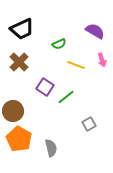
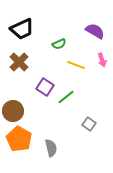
gray square: rotated 24 degrees counterclockwise
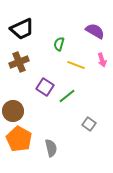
green semicircle: rotated 128 degrees clockwise
brown cross: rotated 24 degrees clockwise
green line: moved 1 px right, 1 px up
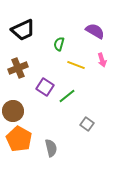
black trapezoid: moved 1 px right, 1 px down
brown cross: moved 1 px left, 6 px down
gray square: moved 2 px left
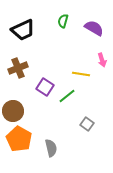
purple semicircle: moved 1 px left, 3 px up
green semicircle: moved 4 px right, 23 px up
yellow line: moved 5 px right, 9 px down; rotated 12 degrees counterclockwise
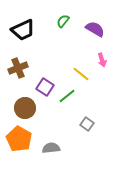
green semicircle: rotated 24 degrees clockwise
purple semicircle: moved 1 px right, 1 px down
yellow line: rotated 30 degrees clockwise
brown circle: moved 12 px right, 3 px up
gray semicircle: rotated 84 degrees counterclockwise
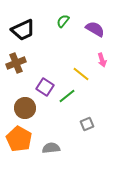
brown cross: moved 2 px left, 5 px up
gray square: rotated 32 degrees clockwise
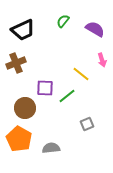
purple square: moved 1 px down; rotated 30 degrees counterclockwise
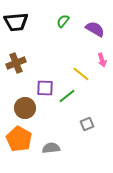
black trapezoid: moved 7 px left, 8 px up; rotated 20 degrees clockwise
